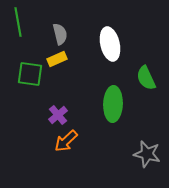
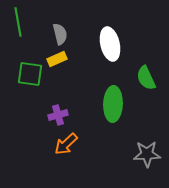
purple cross: rotated 24 degrees clockwise
orange arrow: moved 3 px down
gray star: rotated 16 degrees counterclockwise
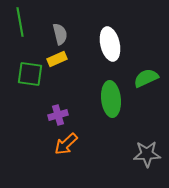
green line: moved 2 px right
green semicircle: rotated 90 degrees clockwise
green ellipse: moved 2 px left, 5 px up; rotated 8 degrees counterclockwise
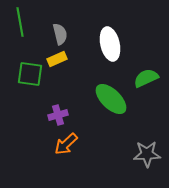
green ellipse: rotated 40 degrees counterclockwise
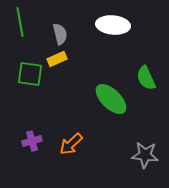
white ellipse: moved 3 px right, 19 px up; rotated 72 degrees counterclockwise
green semicircle: rotated 90 degrees counterclockwise
purple cross: moved 26 px left, 26 px down
orange arrow: moved 5 px right
gray star: moved 2 px left, 1 px down; rotated 8 degrees clockwise
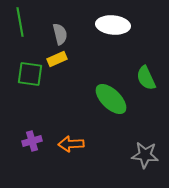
orange arrow: rotated 40 degrees clockwise
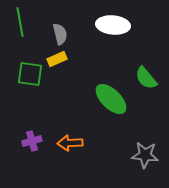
green semicircle: rotated 15 degrees counterclockwise
orange arrow: moved 1 px left, 1 px up
